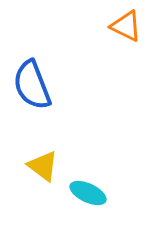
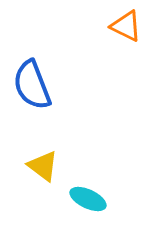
cyan ellipse: moved 6 px down
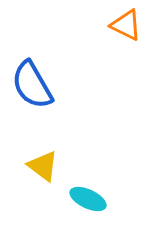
orange triangle: moved 1 px up
blue semicircle: rotated 9 degrees counterclockwise
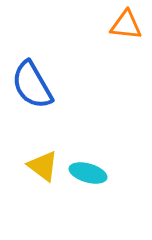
orange triangle: rotated 20 degrees counterclockwise
cyan ellipse: moved 26 px up; rotated 9 degrees counterclockwise
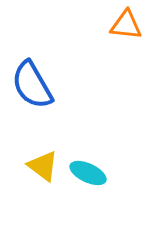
cyan ellipse: rotated 9 degrees clockwise
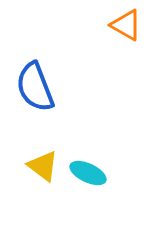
orange triangle: rotated 24 degrees clockwise
blue semicircle: moved 3 px right, 2 px down; rotated 9 degrees clockwise
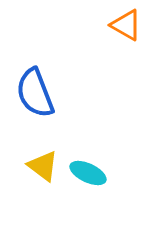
blue semicircle: moved 6 px down
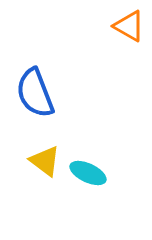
orange triangle: moved 3 px right, 1 px down
yellow triangle: moved 2 px right, 5 px up
